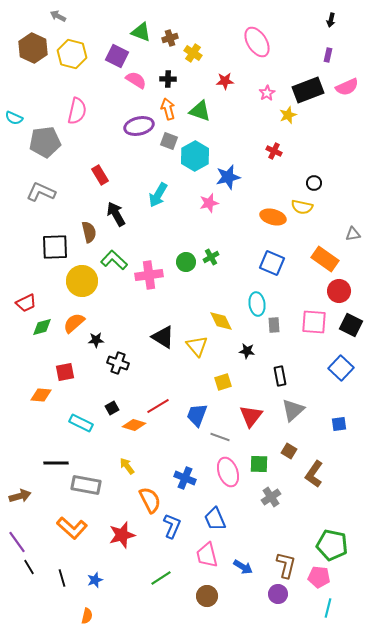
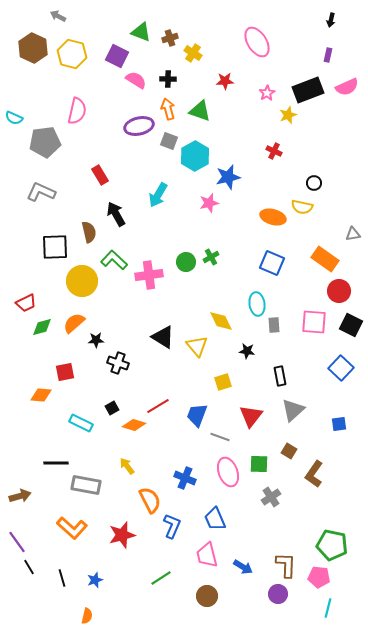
brown L-shape at (286, 565): rotated 12 degrees counterclockwise
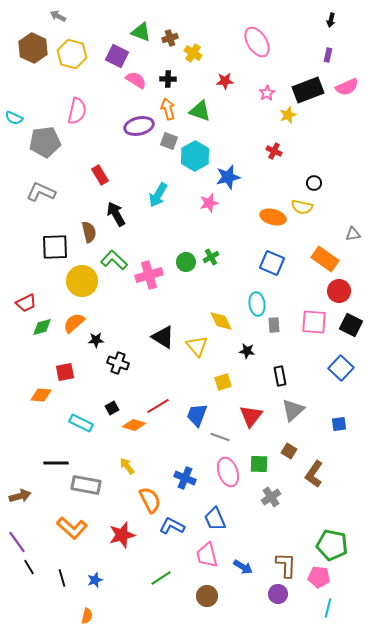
pink cross at (149, 275): rotated 8 degrees counterclockwise
blue L-shape at (172, 526): rotated 85 degrees counterclockwise
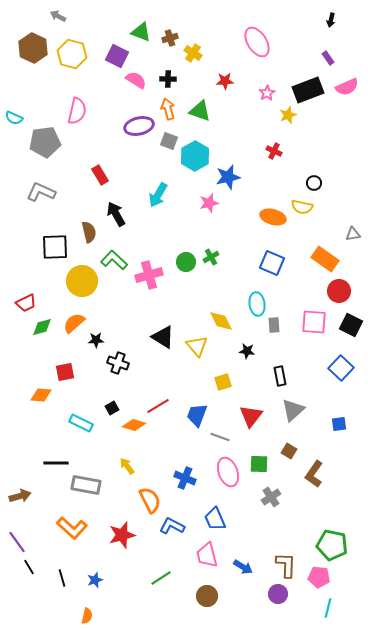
purple rectangle at (328, 55): moved 3 px down; rotated 48 degrees counterclockwise
